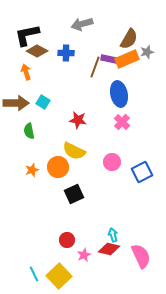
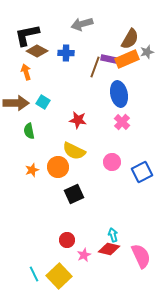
brown semicircle: moved 1 px right
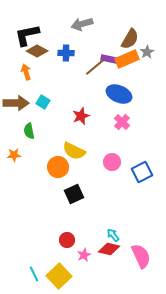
gray star: rotated 16 degrees counterclockwise
brown line: rotated 30 degrees clockwise
blue ellipse: rotated 55 degrees counterclockwise
red star: moved 3 px right, 4 px up; rotated 30 degrees counterclockwise
orange star: moved 18 px left, 15 px up; rotated 16 degrees clockwise
cyan arrow: rotated 24 degrees counterclockwise
